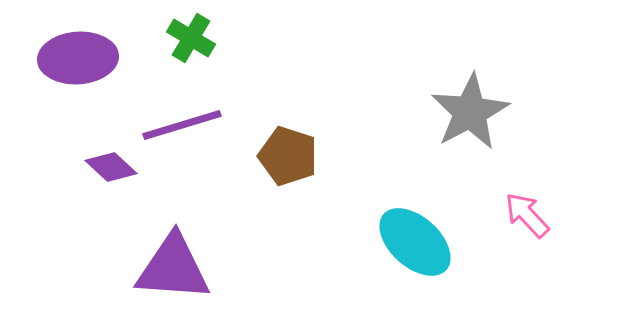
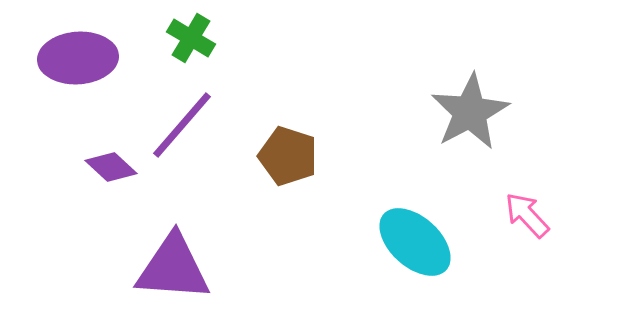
purple line: rotated 32 degrees counterclockwise
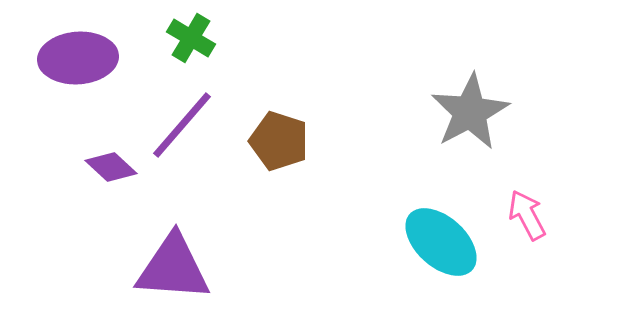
brown pentagon: moved 9 px left, 15 px up
pink arrow: rotated 15 degrees clockwise
cyan ellipse: moved 26 px right
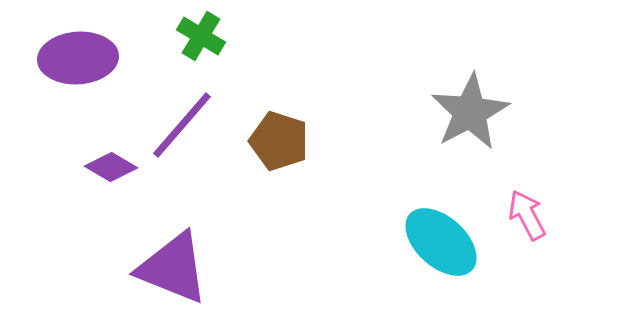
green cross: moved 10 px right, 2 px up
purple diamond: rotated 12 degrees counterclockwise
purple triangle: rotated 18 degrees clockwise
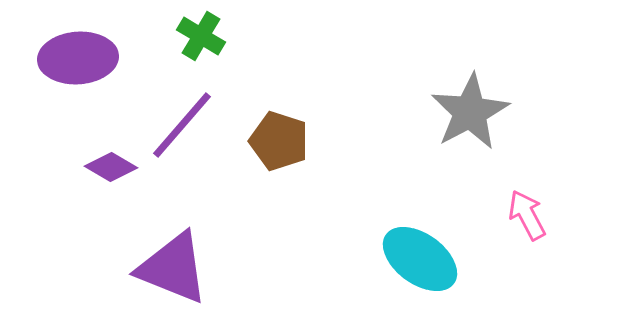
cyan ellipse: moved 21 px left, 17 px down; rotated 6 degrees counterclockwise
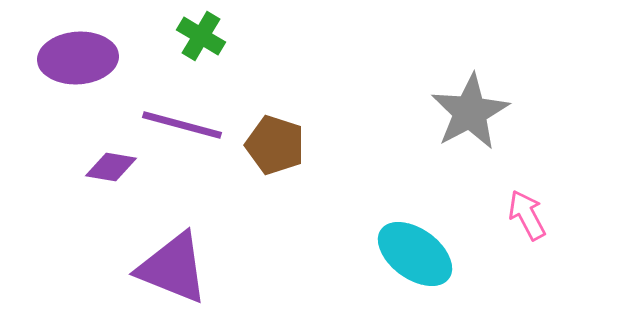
purple line: rotated 64 degrees clockwise
brown pentagon: moved 4 px left, 4 px down
purple diamond: rotated 21 degrees counterclockwise
cyan ellipse: moved 5 px left, 5 px up
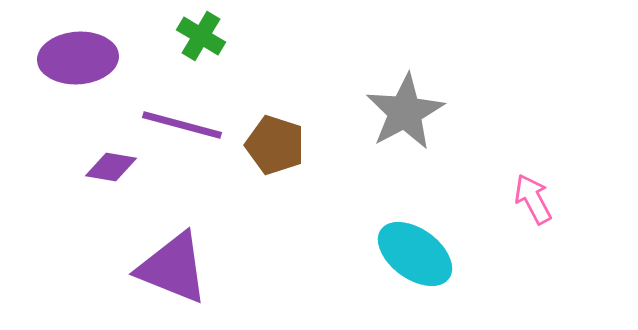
gray star: moved 65 px left
pink arrow: moved 6 px right, 16 px up
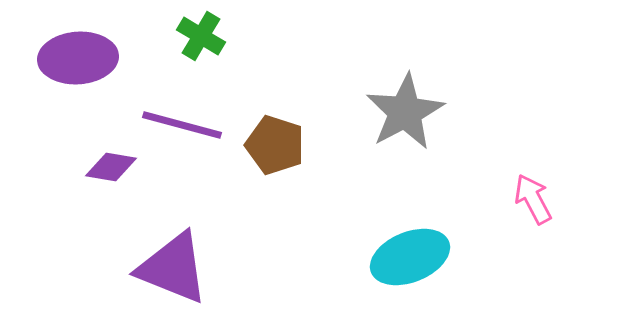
cyan ellipse: moved 5 px left, 3 px down; rotated 58 degrees counterclockwise
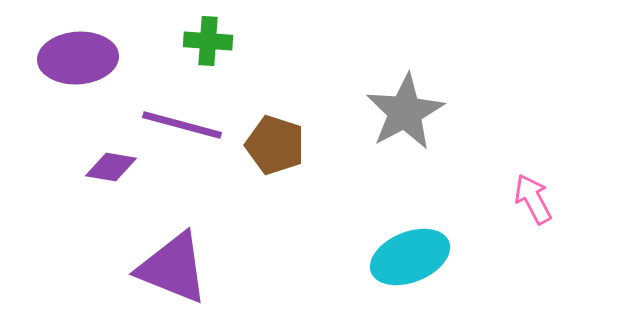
green cross: moved 7 px right, 5 px down; rotated 27 degrees counterclockwise
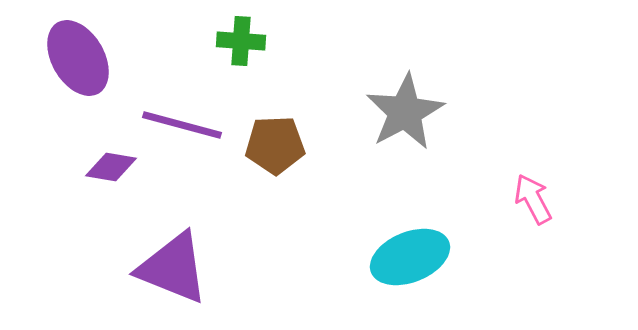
green cross: moved 33 px right
purple ellipse: rotated 64 degrees clockwise
brown pentagon: rotated 20 degrees counterclockwise
